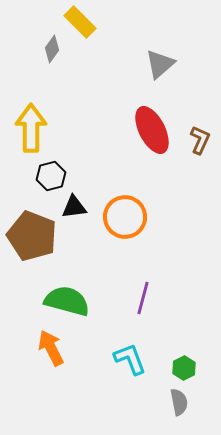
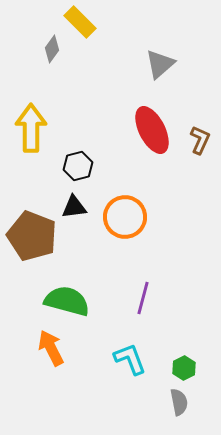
black hexagon: moved 27 px right, 10 px up
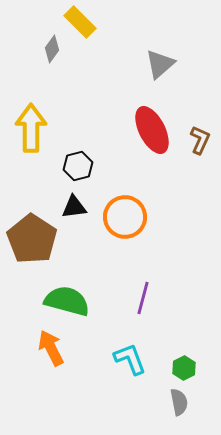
brown pentagon: moved 3 px down; rotated 12 degrees clockwise
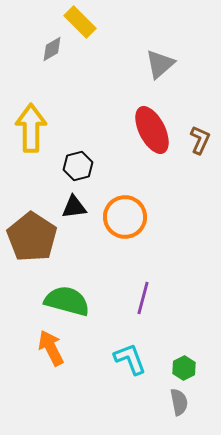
gray diamond: rotated 24 degrees clockwise
brown pentagon: moved 2 px up
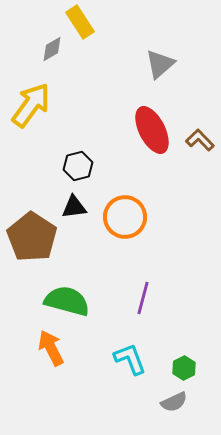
yellow rectangle: rotated 12 degrees clockwise
yellow arrow: moved 23 px up; rotated 36 degrees clockwise
brown L-shape: rotated 68 degrees counterclockwise
gray semicircle: moved 5 px left; rotated 76 degrees clockwise
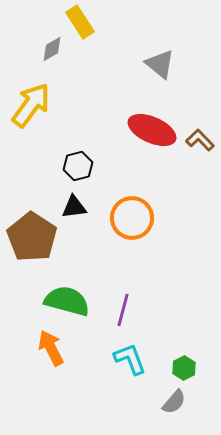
gray triangle: rotated 40 degrees counterclockwise
red ellipse: rotated 39 degrees counterclockwise
orange circle: moved 7 px right, 1 px down
purple line: moved 20 px left, 12 px down
gray semicircle: rotated 24 degrees counterclockwise
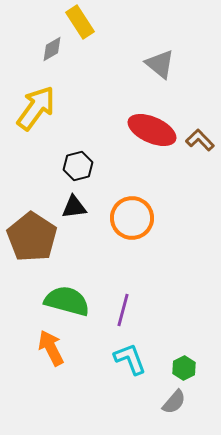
yellow arrow: moved 5 px right, 3 px down
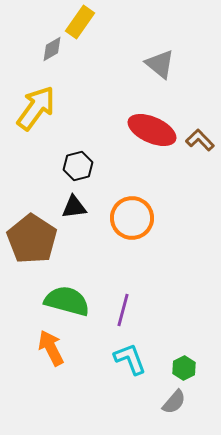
yellow rectangle: rotated 68 degrees clockwise
brown pentagon: moved 2 px down
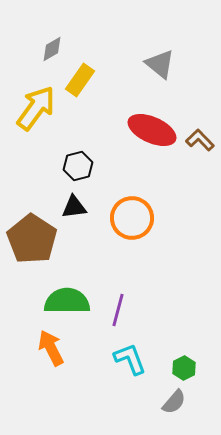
yellow rectangle: moved 58 px down
green semicircle: rotated 15 degrees counterclockwise
purple line: moved 5 px left
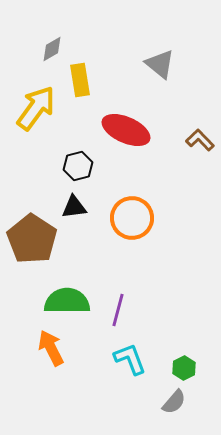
yellow rectangle: rotated 44 degrees counterclockwise
red ellipse: moved 26 px left
